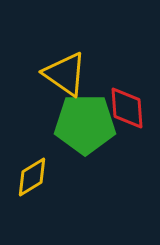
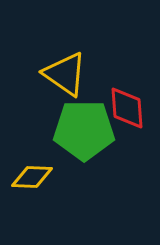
green pentagon: moved 1 px left, 6 px down
yellow diamond: rotated 33 degrees clockwise
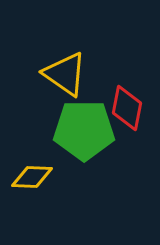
red diamond: rotated 15 degrees clockwise
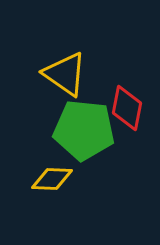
green pentagon: rotated 6 degrees clockwise
yellow diamond: moved 20 px right, 2 px down
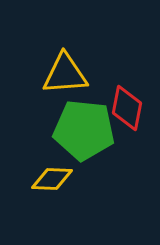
yellow triangle: rotated 39 degrees counterclockwise
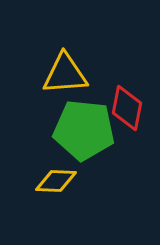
yellow diamond: moved 4 px right, 2 px down
